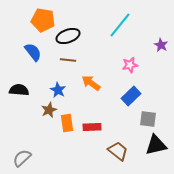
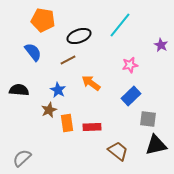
black ellipse: moved 11 px right
brown line: rotated 35 degrees counterclockwise
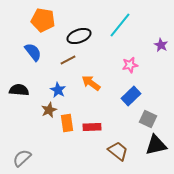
gray square: rotated 18 degrees clockwise
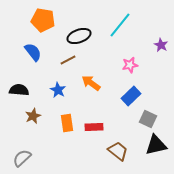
brown star: moved 16 px left, 6 px down
red rectangle: moved 2 px right
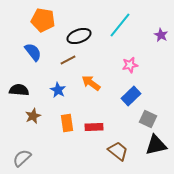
purple star: moved 10 px up
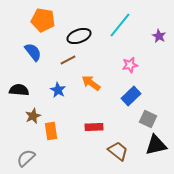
purple star: moved 2 px left, 1 px down
orange rectangle: moved 16 px left, 8 px down
gray semicircle: moved 4 px right
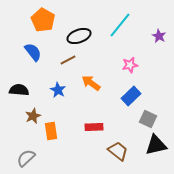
orange pentagon: rotated 20 degrees clockwise
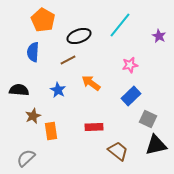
blue semicircle: rotated 138 degrees counterclockwise
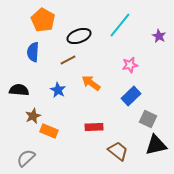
orange rectangle: moved 2 px left; rotated 60 degrees counterclockwise
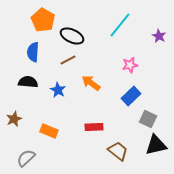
black ellipse: moved 7 px left; rotated 45 degrees clockwise
black semicircle: moved 9 px right, 8 px up
brown star: moved 19 px left, 3 px down
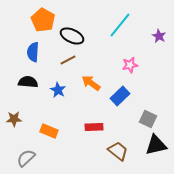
blue rectangle: moved 11 px left
brown star: rotated 21 degrees clockwise
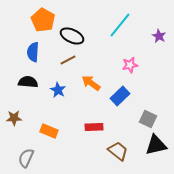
brown star: moved 1 px up
gray semicircle: rotated 24 degrees counterclockwise
